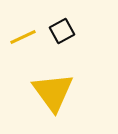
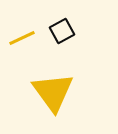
yellow line: moved 1 px left, 1 px down
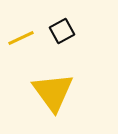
yellow line: moved 1 px left
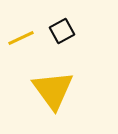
yellow triangle: moved 2 px up
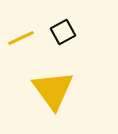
black square: moved 1 px right, 1 px down
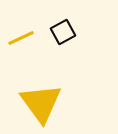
yellow triangle: moved 12 px left, 13 px down
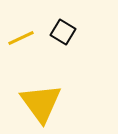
black square: rotated 30 degrees counterclockwise
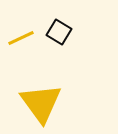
black square: moved 4 px left
